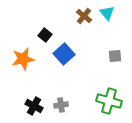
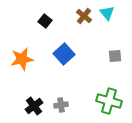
black square: moved 14 px up
orange star: moved 1 px left
black cross: rotated 24 degrees clockwise
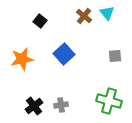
black square: moved 5 px left
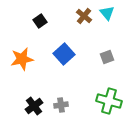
black square: rotated 16 degrees clockwise
gray square: moved 8 px left, 1 px down; rotated 16 degrees counterclockwise
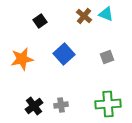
cyan triangle: moved 1 px left, 1 px down; rotated 28 degrees counterclockwise
green cross: moved 1 px left, 3 px down; rotated 20 degrees counterclockwise
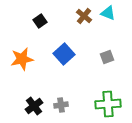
cyan triangle: moved 2 px right, 1 px up
